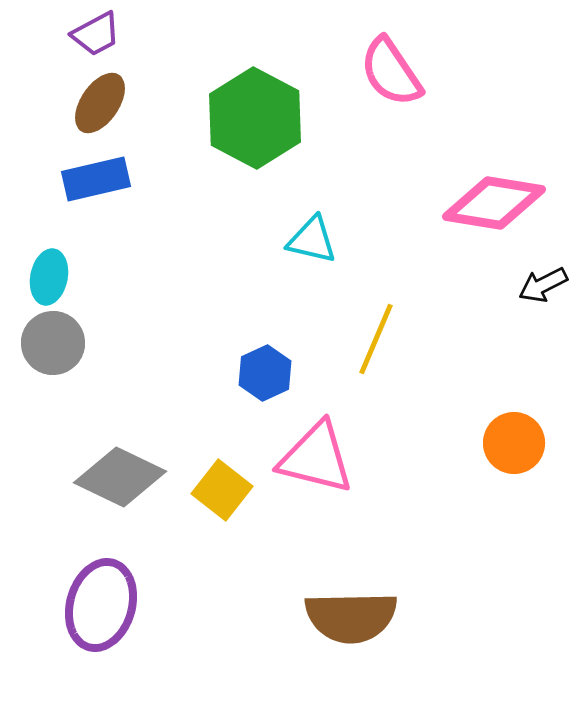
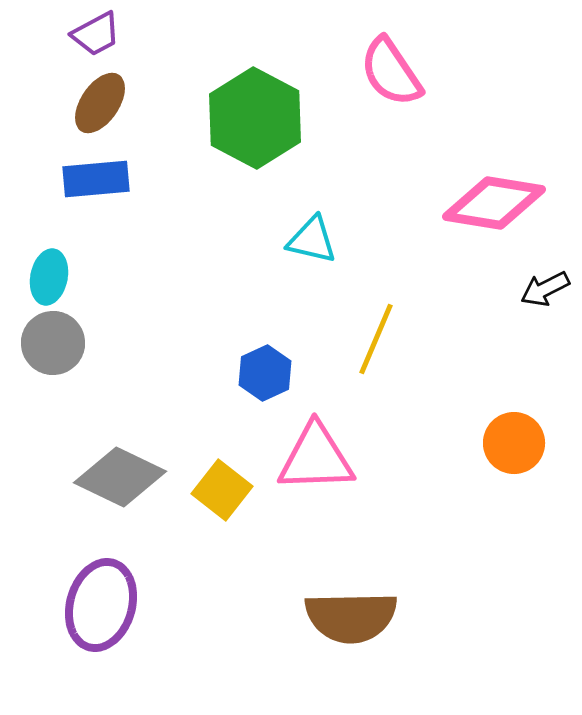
blue rectangle: rotated 8 degrees clockwise
black arrow: moved 2 px right, 4 px down
pink triangle: rotated 16 degrees counterclockwise
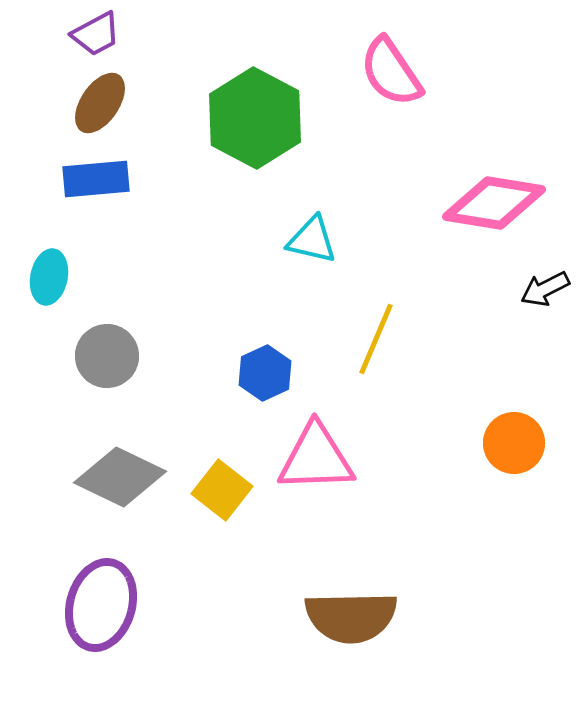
gray circle: moved 54 px right, 13 px down
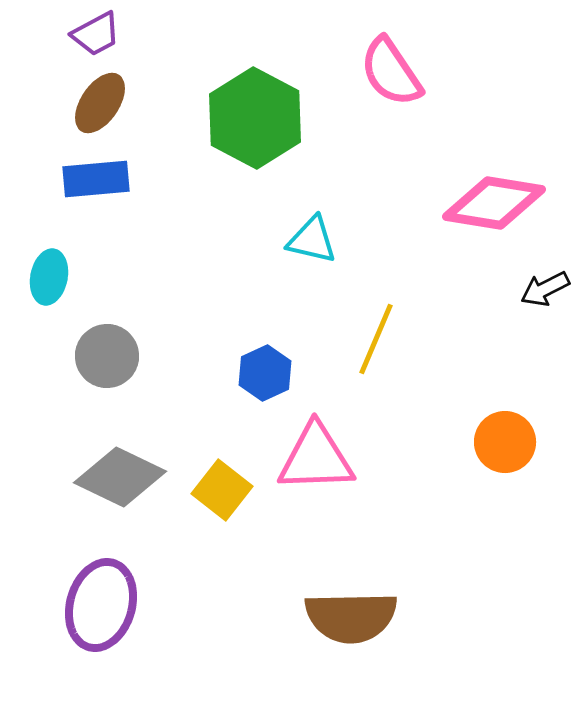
orange circle: moved 9 px left, 1 px up
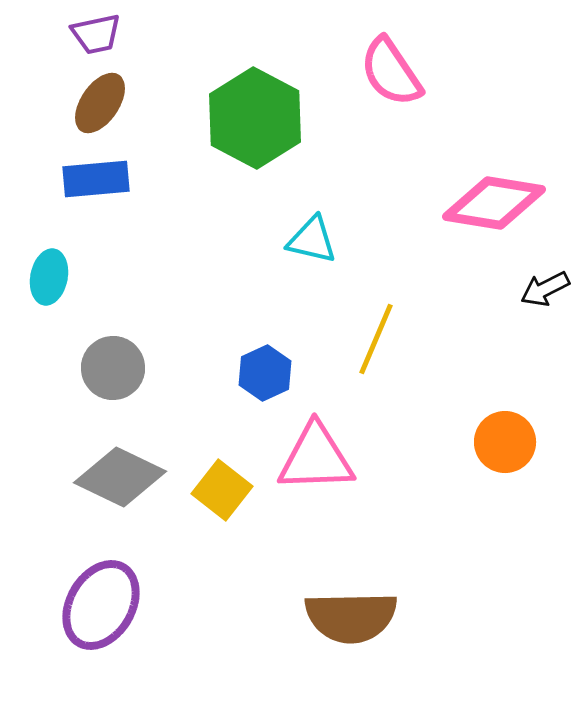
purple trapezoid: rotated 16 degrees clockwise
gray circle: moved 6 px right, 12 px down
purple ellipse: rotated 14 degrees clockwise
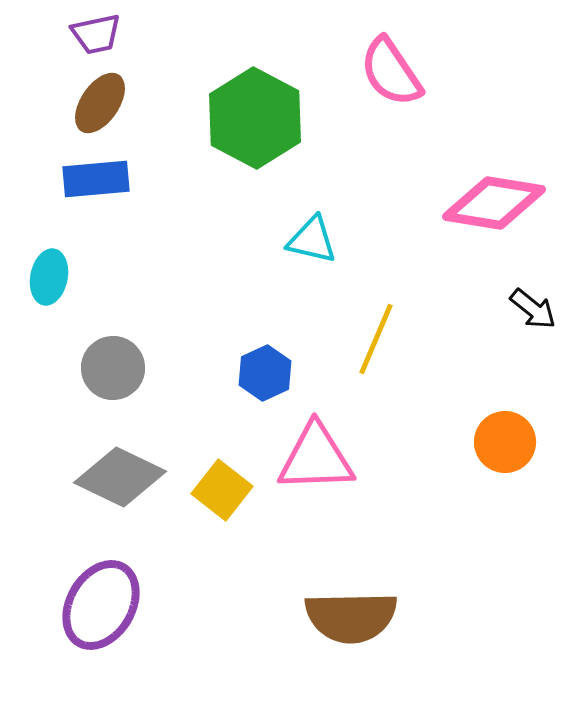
black arrow: moved 12 px left, 20 px down; rotated 114 degrees counterclockwise
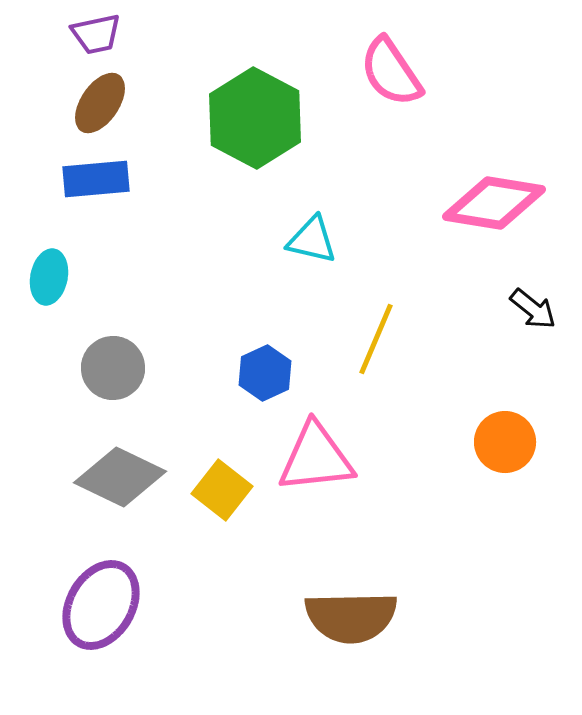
pink triangle: rotated 4 degrees counterclockwise
